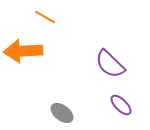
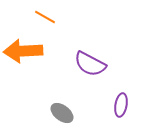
purple semicircle: moved 20 px left; rotated 16 degrees counterclockwise
purple ellipse: rotated 55 degrees clockwise
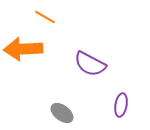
orange arrow: moved 2 px up
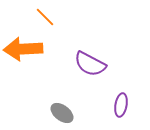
orange line: rotated 15 degrees clockwise
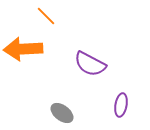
orange line: moved 1 px right, 1 px up
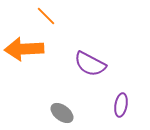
orange arrow: moved 1 px right
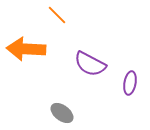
orange line: moved 11 px right, 1 px up
orange arrow: moved 2 px right; rotated 6 degrees clockwise
purple ellipse: moved 9 px right, 22 px up
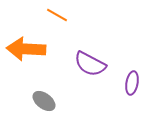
orange line: rotated 15 degrees counterclockwise
purple ellipse: moved 2 px right
gray ellipse: moved 18 px left, 12 px up
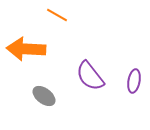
purple semicircle: moved 12 px down; rotated 24 degrees clockwise
purple ellipse: moved 2 px right, 2 px up
gray ellipse: moved 5 px up
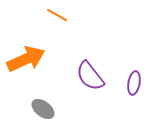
orange arrow: moved 10 px down; rotated 153 degrees clockwise
purple ellipse: moved 2 px down
gray ellipse: moved 1 px left, 13 px down
